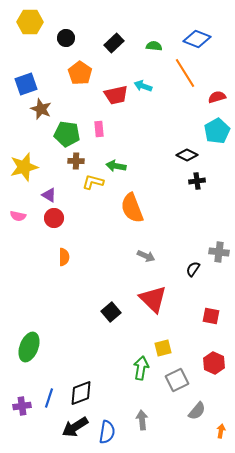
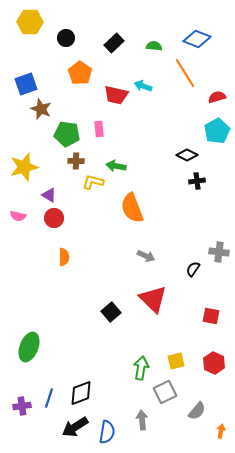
red trapezoid at (116, 95): rotated 25 degrees clockwise
yellow square at (163, 348): moved 13 px right, 13 px down
gray square at (177, 380): moved 12 px left, 12 px down
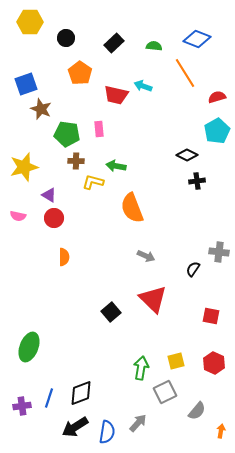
gray arrow at (142, 420): moved 4 px left, 3 px down; rotated 48 degrees clockwise
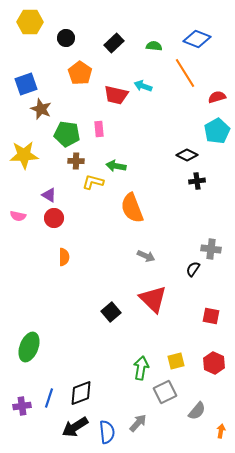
yellow star at (24, 167): moved 12 px up; rotated 12 degrees clockwise
gray cross at (219, 252): moved 8 px left, 3 px up
blue semicircle at (107, 432): rotated 15 degrees counterclockwise
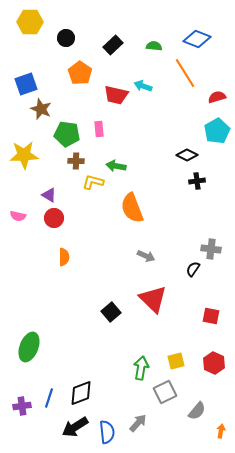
black rectangle at (114, 43): moved 1 px left, 2 px down
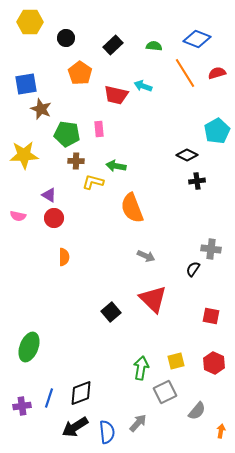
blue square at (26, 84): rotated 10 degrees clockwise
red semicircle at (217, 97): moved 24 px up
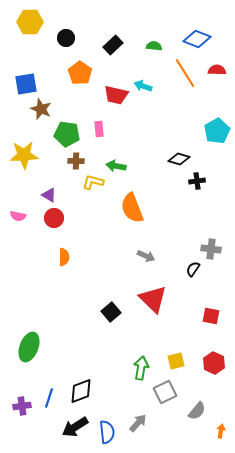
red semicircle at (217, 73): moved 3 px up; rotated 18 degrees clockwise
black diamond at (187, 155): moved 8 px left, 4 px down; rotated 10 degrees counterclockwise
black diamond at (81, 393): moved 2 px up
